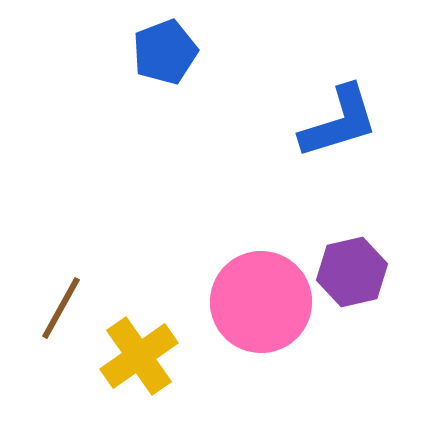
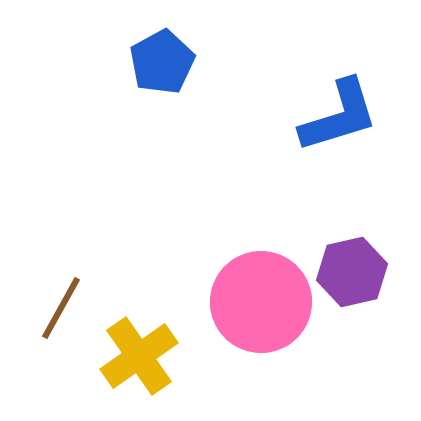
blue pentagon: moved 3 px left, 10 px down; rotated 8 degrees counterclockwise
blue L-shape: moved 6 px up
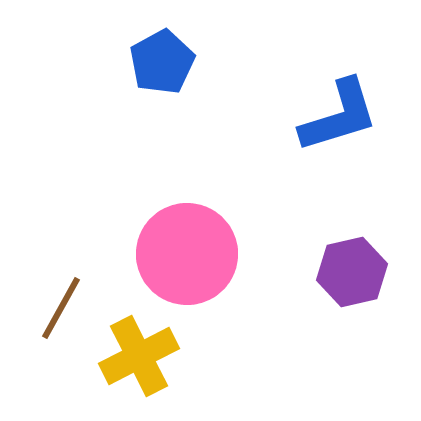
pink circle: moved 74 px left, 48 px up
yellow cross: rotated 8 degrees clockwise
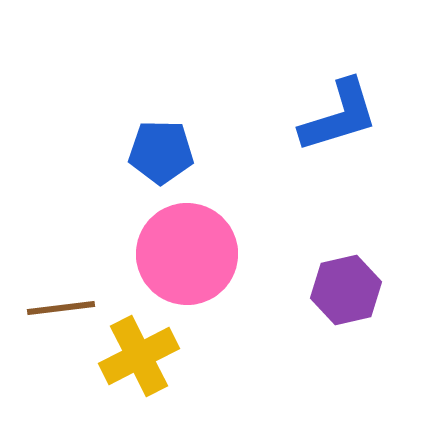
blue pentagon: moved 1 px left, 90 px down; rotated 30 degrees clockwise
purple hexagon: moved 6 px left, 18 px down
brown line: rotated 54 degrees clockwise
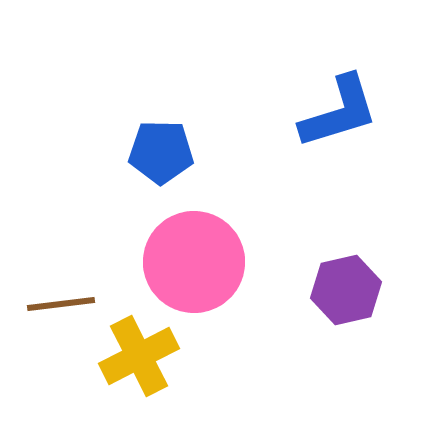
blue L-shape: moved 4 px up
pink circle: moved 7 px right, 8 px down
brown line: moved 4 px up
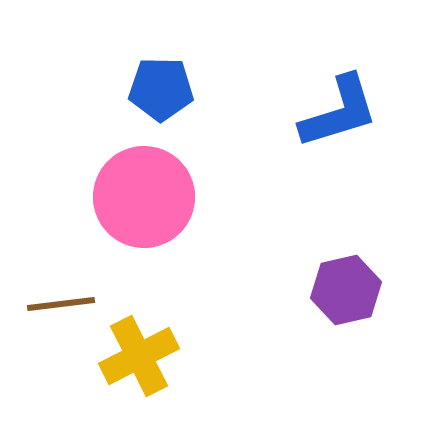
blue pentagon: moved 63 px up
pink circle: moved 50 px left, 65 px up
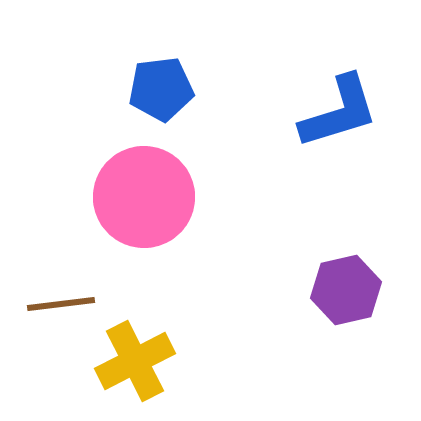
blue pentagon: rotated 8 degrees counterclockwise
yellow cross: moved 4 px left, 5 px down
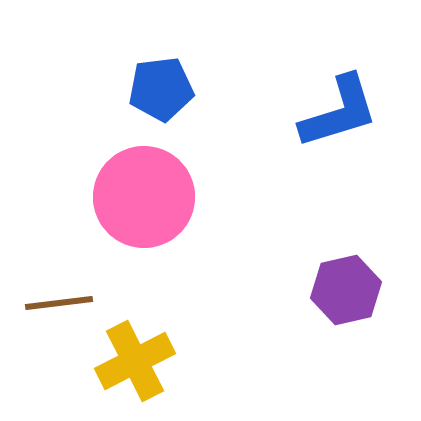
brown line: moved 2 px left, 1 px up
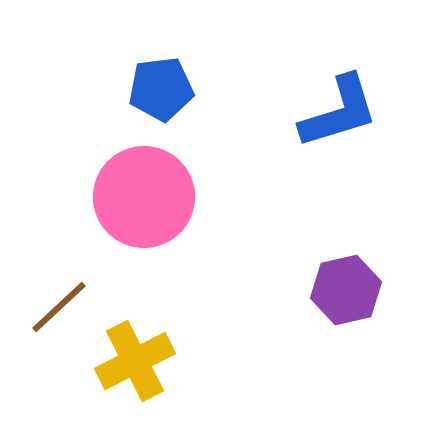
brown line: moved 4 px down; rotated 36 degrees counterclockwise
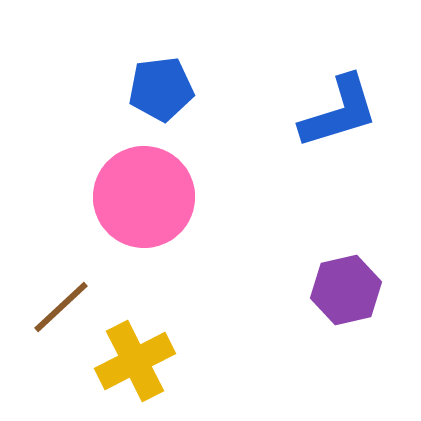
brown line: moved 2 px right
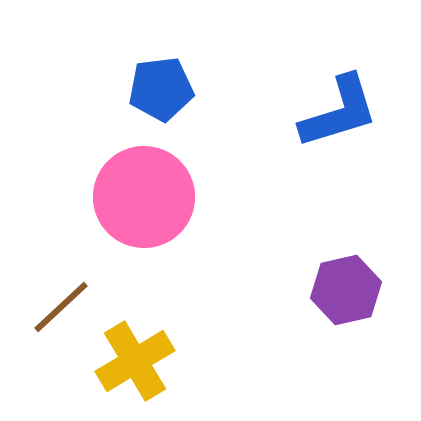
yellow cross: rotated 4 degrees counterclockwise
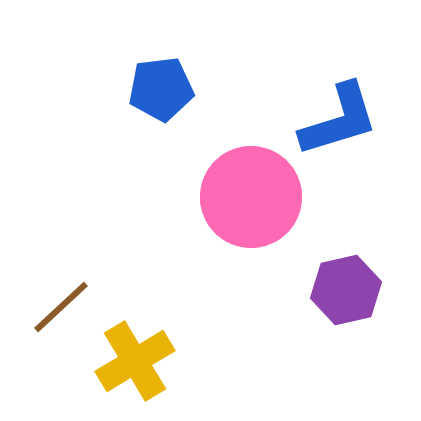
blue L-shape: moved 8 px down
pink circle: moved 107 px right
